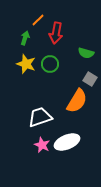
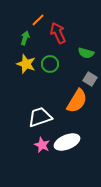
red arrow: moved 2 px right; rotated 145 degrees clockwise
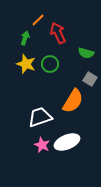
orange semicircle: moved 4 px left
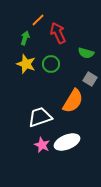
green circle: moved 1 px right
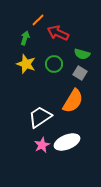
red arrow: rotated 40 degrees counterclockwise
green semicircle: moved 4 px left, 1 px down
green circle: moved 3 px right
gray square: moved 10 px left, 6 px up
white trapezoid: rotated 15 degrees counterclockwise
pink star: rotated 21 degrees clockwise
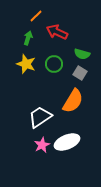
orange line: moved 2 px left, 4 px up
red arrow: moved 1 px left, 1 px up
green arrow: moved 3 px right
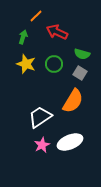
green arrow: moved 5 px left, 1 px up
white ellipse: moved 3 px right
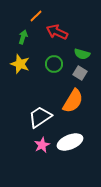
yellow star: moved 6 px left
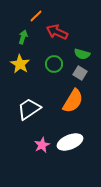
yellow star: rotated 12 degrees clockwise
white trapezoid: moved 11 px left, 8 px up
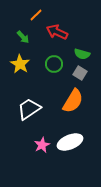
orange line: moved 1 px up
green arrow: rotated 120 degrees clockwise
